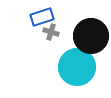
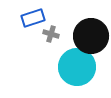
blue rectangle: moved 9 px left, 1 px down
gray cross: moved 2 px down
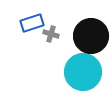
blue rectangle: moved 1 px left, 5 px down
cyan circle: moved 6 px right, 5 px down
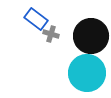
blue rectangle: moved 4 px right, 4 px up; rotated 55 degrees clockwise
cyan circle: moved 4 px right, 1 px down
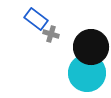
black circle: moved 11 px down
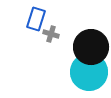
blue rectangle: rotated 70 degrees clockwise
cyan circle: moved 2 px right, 1 px up
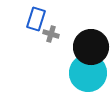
cyan circle: moved 1 px left, 1 px down
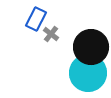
blue rectangle: rotated 10 degrees clockwise
gray cross: rotated 21 degrees clockwise
